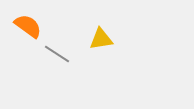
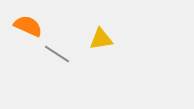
orange semicircle: rotated 12 degrees counterclockwise
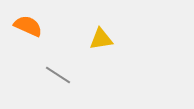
gray line: moved 1 px right, 21 px down
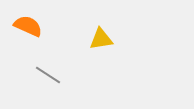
gray line: moved 10 px left
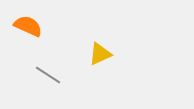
yellow triangle: moved 1 px left, 15 px down; rotated 15 degrees counterclockwise
